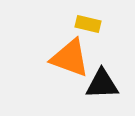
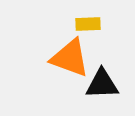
yellow rectangle: rotated 15 degrees counterclockwise
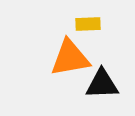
orange triangle: rotated 30 degrees counterclockwise
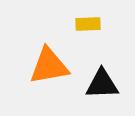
orange triangle: moved 21 px left, 8 px down
